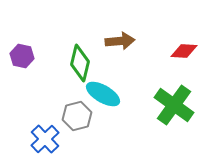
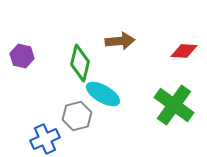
blue cross: rotated 20 degrees clockwise
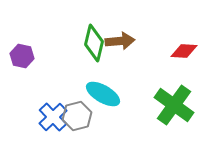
green diamond: moved 14 px right, 20 px up
blue cross: moved 8 px right, 22 px up; rotated 20 degrees counterclockwise
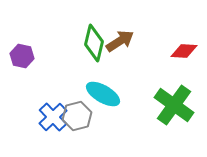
brown arrow: rotated 28 degrees counterclockwise
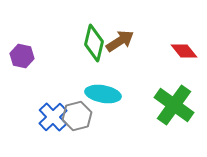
red diamond: rotated 48 degrees clockwise
cyan ellipse: rotated 20 degrees counterclockwise
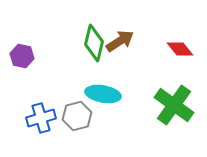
red diamond: moved 4 px left, 2 px up
blue cross: moved 12 px left, 1 px down; rotated 28 degrees clockwise
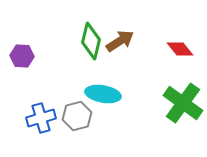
green diamond: moved 3 px left, 2 px up
purple hexagon: rotated 10 degrees counterclockwise
green cross: moved 9 px right, 2 px up
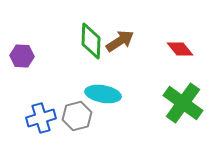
green diamond: rotated 12 degrees counterclockwise
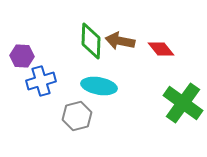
brown arrow: rotated 136 degrees counterclockwise
red diamond: moved 19 px left
cyan ellipse: moved 4 px left, 8 px up
blue cross: moved 37 px up
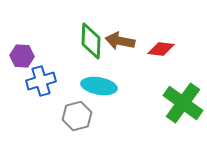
red diamond: rotated 44 degrees counterclockwise
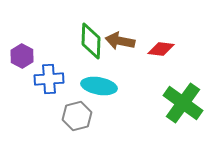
purple hexagon: rotated 25 degrees clockwise
blue cross: moved 8 px right, 2 px up; rotated 12 degrees clockwise
